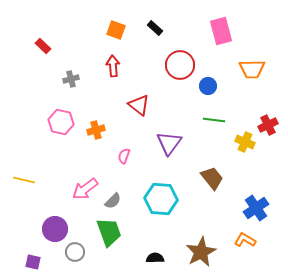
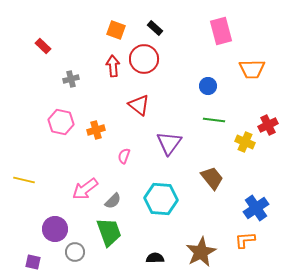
red circle: moved 36 px left, 6 px up
orange L-shape: rotated 35 degrees counterclockwise
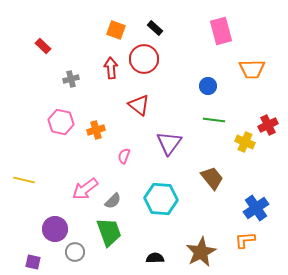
red arrow: moved 2 px left, 2 px down
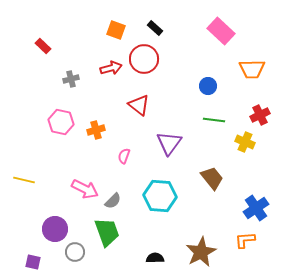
pink rectangle: rotated 32 degrees counterclockwise
red arrow: rotated 80 degrees clockwise
red cross: moved 8 px left, 10 px up
pink arrow: rotated 116 degrees counterclockwise
cyan hexagon: moved 1 px left, 3 px up
green trapezoid: moved 2 px left
